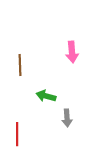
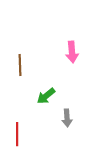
green arrow: rotated 54 degrees counterclockwise
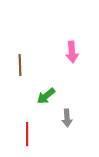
red line: moved 10 px right
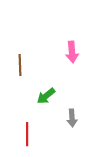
gray arrow: moved 5 px right
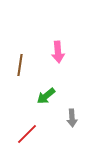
pink arrow: moved 14 px left
brown line: rotated 10 degrees clockwise
red line: rotated 45 degrees clockwise
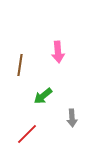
green arrow: moved 3 px left
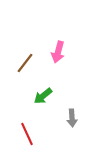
pink arrow: rotated 20 degrees clockwise
brown line: moved 5 px right, 2 px up; rotated 30 degrees clockwise
red line: rotated 70 degrees counterclockwise
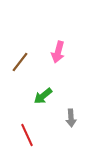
brown line: moved 5 px left, 1 px up
gray arrow: moved 1 px left
red line: moved 1 px down
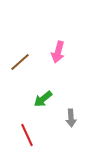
brown line: rotated 10 degrees clockwise
green arrow: moved 3 px down
